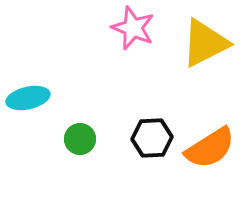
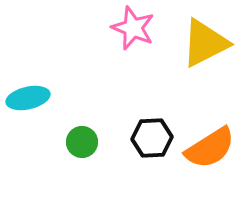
green circle: moved 2 px right, 3 px down
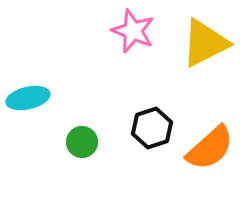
pink star: moved 3 px down
black hexagon: moved 10 px up; rotated 15 degrees counterclockwise
orange semicircle: rotated 10 degrees counterclockwise
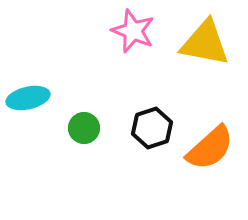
yellow triangle: rotated 38 degrees clockwise
green circle: moved 2 px right, 14 px up
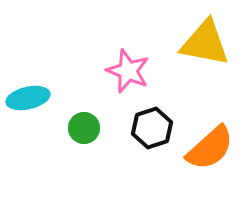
pink star: moved 5 px left, 40 px down
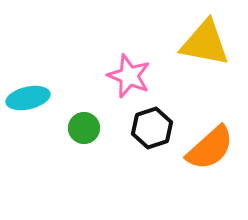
pink star: moved 1 px right, 5 px down
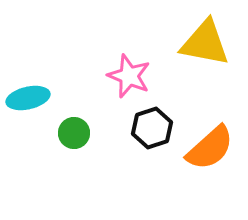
green circle: moved 10 px left, 5 px down
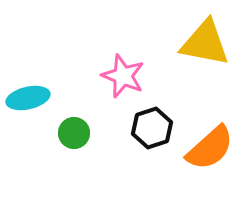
pink star: moved 6 px left
